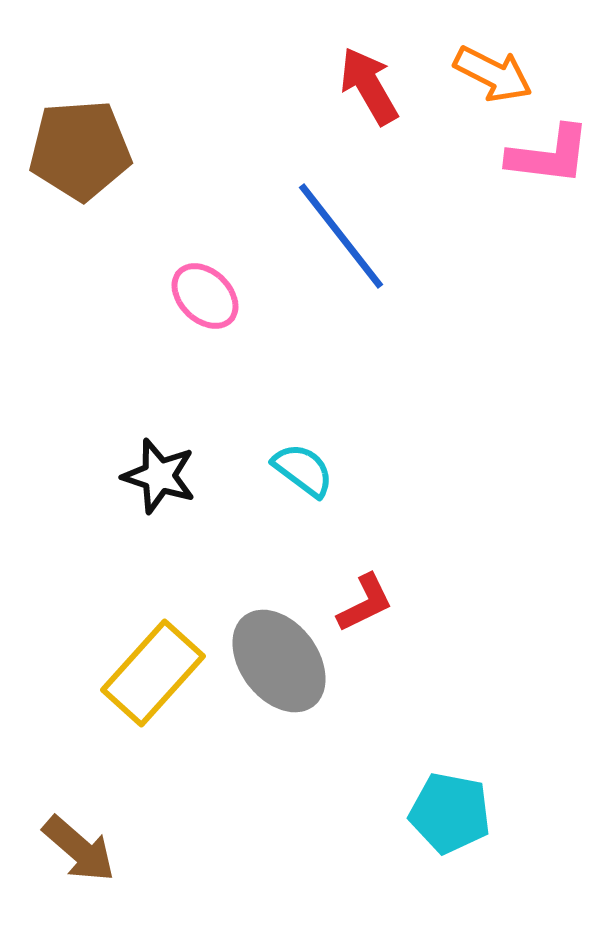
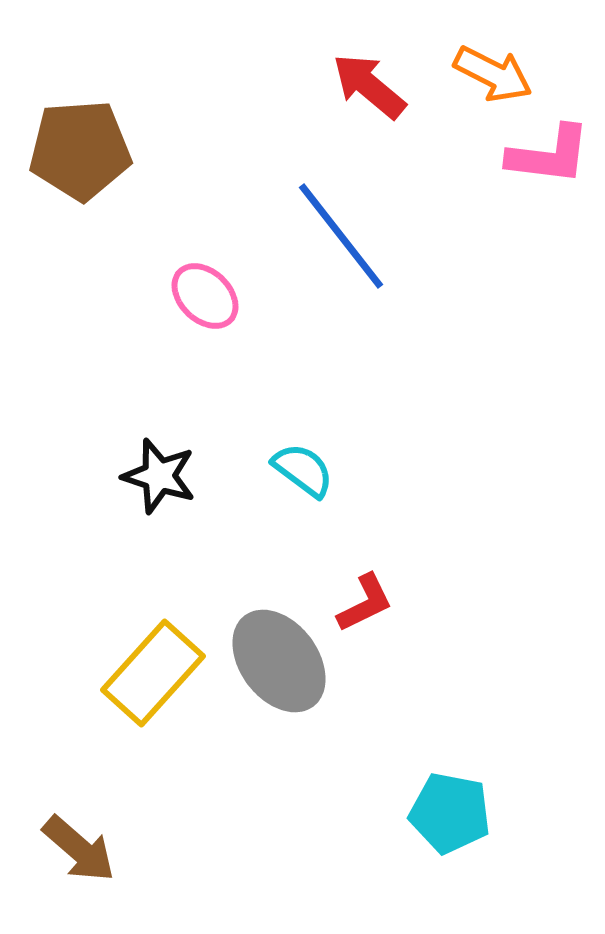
red arrow: rotated 20 degrees counterclockwise
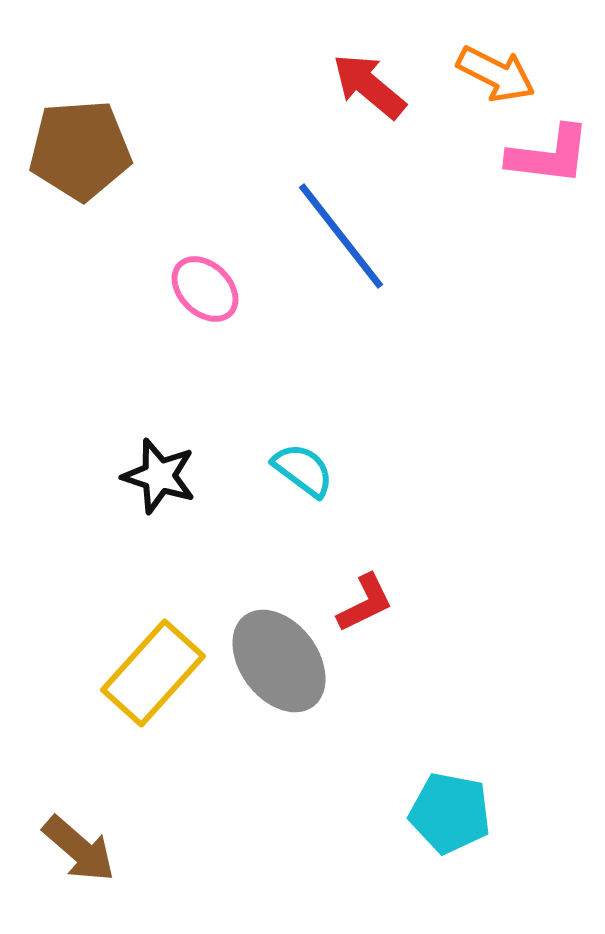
orange arrow: moved 3 px right
pink ellipse: moved 7 px up
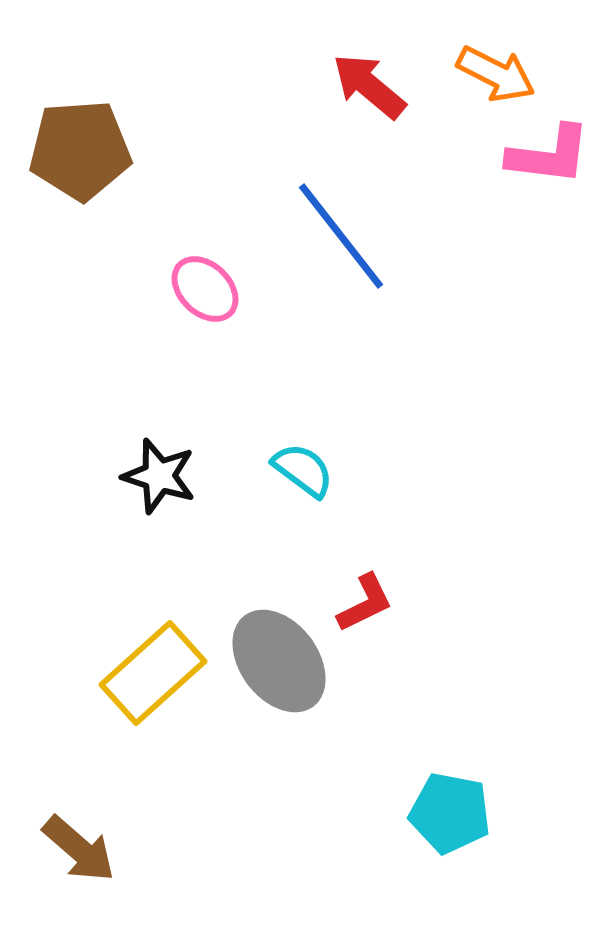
yellow rectangle: rotated 6 degrees clockwise
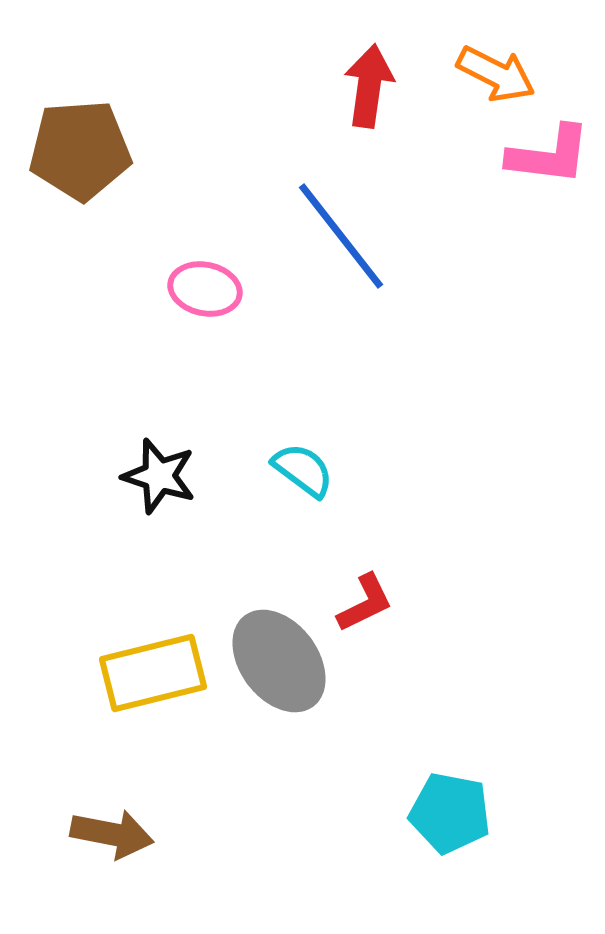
red arrow: rotated 58 degrees clockwise
pink ellipse: rotated 32 degrees counterclockwise
yellow rectangle: rotated 28 degrees clockwise
brown arrow: moved 33 px right, 15 px up; rotated 30 degrees counterclockwise
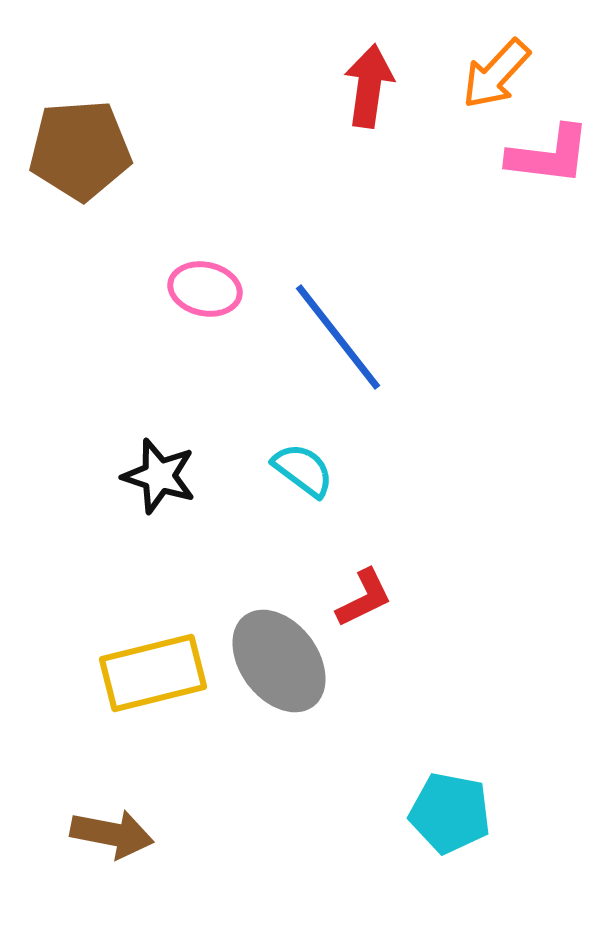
orange arrow: rotated 106 degrees clockwise
blue line: moved 3 px left, 101 px down
red L-shape: moved 1 px left, 5 px up
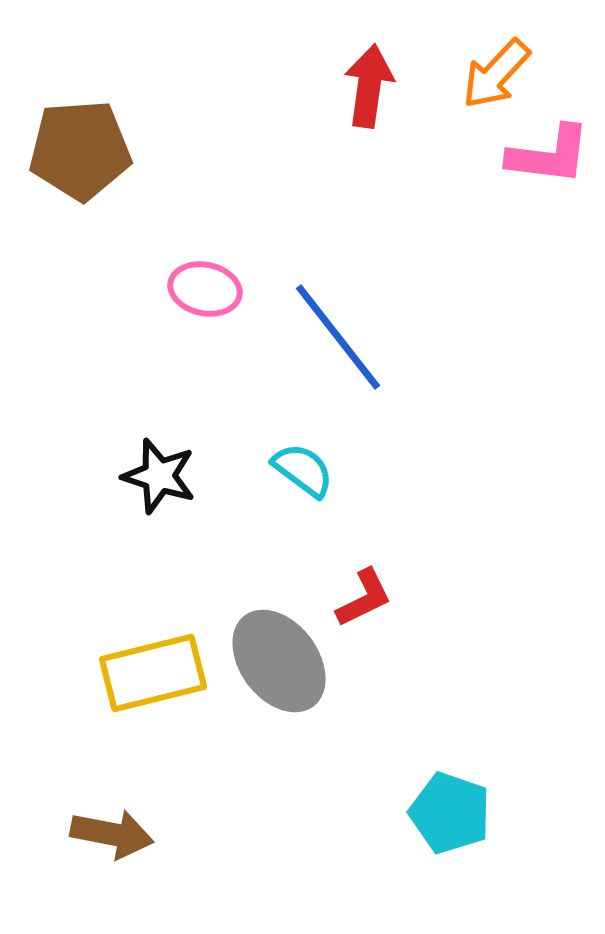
cyan pentagon: rotated 8 degrees clockwise
